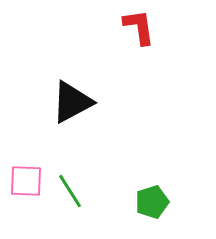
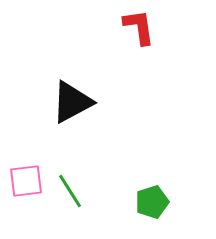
pink square: rotated 9 degrees counterclockwise
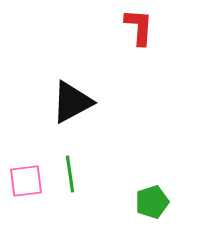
red L-shape: rotated 12 degrees clockwise
green line: moved 17 px up; rotated 24 degrees clockwise
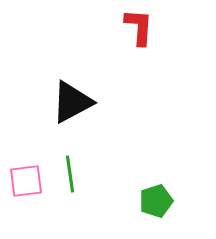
green pentagon: moved 4 px right, 1 px up
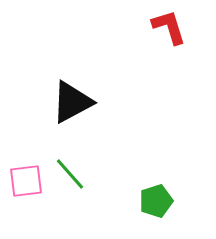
red L-shape: moved 30 px right; rotated 21 degrees counterclockwise
green line: rotated 33 degrees counterclockwise
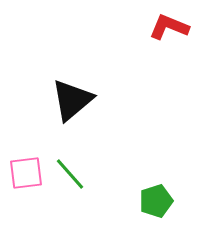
red L-shape: rotated 51 degrees counterclockwise
black triangle: moved 2 px up; rotated 12 degrees counterclockwise
pink square: moved 8 px up
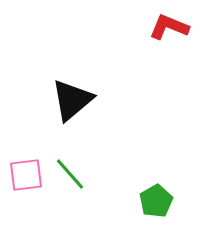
pink square: moved 2 px down
green pentagon: rotated 12 degrees counterclockwise
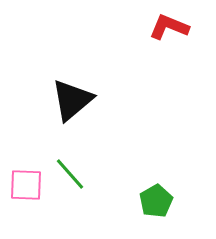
pink square: moved 10 px down; rotated 9 degrees clockwise
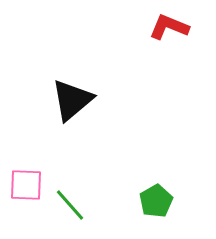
green line: moved 31 px down
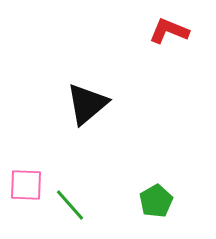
red L-shape: moved 4 px down
black triangle: moved 15 px right, 4 px down
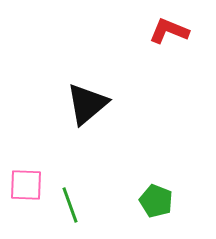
green pentagon: rotated 20 degrees counterclockwise
green line: rotated 21 degrees clockwise
